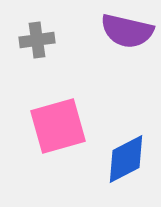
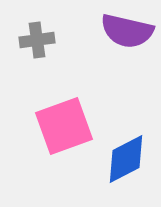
pink square: moved 6 px right; rotated 4 degrees counterclockwise
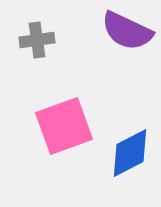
purple semicircle: rotated 12 degrees clockwise
blue diamond: moved 4 px right, 6 px up
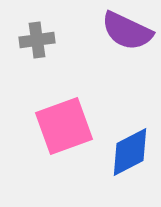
blue diamond: moved 1 px up
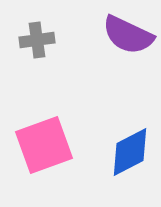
purple semicircle: moved 1 px right, 4 px down
pink square: moved 20 px left, 19 px down
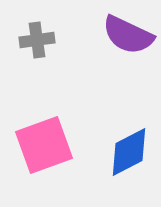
blue diamond: moved 1 px left
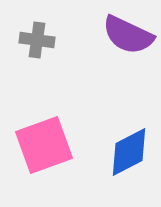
gray cross: rotated 16 degrees clockwise
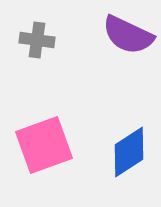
blue diamond: rotated 6 degrees counterclockwise
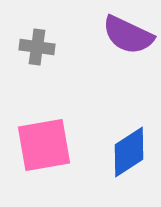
gray cross: moved 7 px down
pink square: rotated 10 degrees clockwise
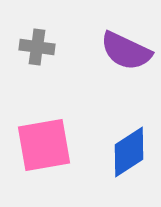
purple semicircle: moved 2 px left, 16 px down
